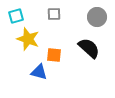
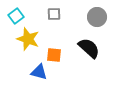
cyan square: rotated 21 degrees counterclockwise
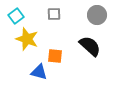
gray circle: moved 2 px up
yellow star: moved 1 px left
black semicircle: moved 1 px right, 2 px up
orange square: moved 1 px right, 1 px down
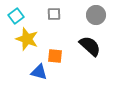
gray circle: moved 1 px left
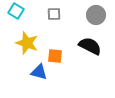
cyan square: moved 5 px up; rotated 21 degrees counterclockwise
yellow star: moved 4 px down
black semicircle: rotated 15 degrees counterclockwise
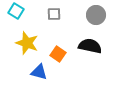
black semicircle: rotated 15 degrees counterclockwise
orange square: moved 3 px right, 2 px up; rotated 28 degrees clockwise
